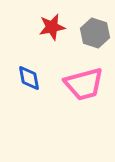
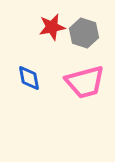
gray hexagon: moved 11 px left
pink trapezoid: moved 1 px right, 2 px up
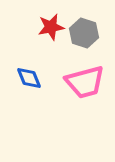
red star: moved 1 px left
blue diamond: rotated 12 degrees counterclockwise
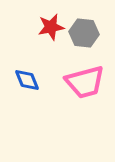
gray hexagon: rotated 12 degrees counterclockwise
blue diamond: moved 2 px left, 2 px down
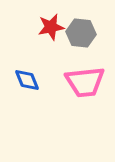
gray hexagon: moved 3 px left
pink trapezoid: rotated 9 degrees clockwise
